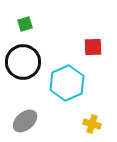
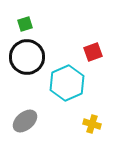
red square: moved 5 px down; rotated 18 degrees counterclockwise
black circle: moved 4 px right, 5 px up
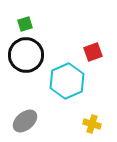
black circle: moved 1 px left, 2 px up
cyan hexagon: moved 2 px up
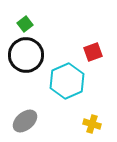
green square: rotated 21 degrees counterclockwise
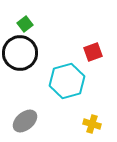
black circle: moved 6 px left, 2 px up
cyan hexagon: rotated 8 degrees clockwise
